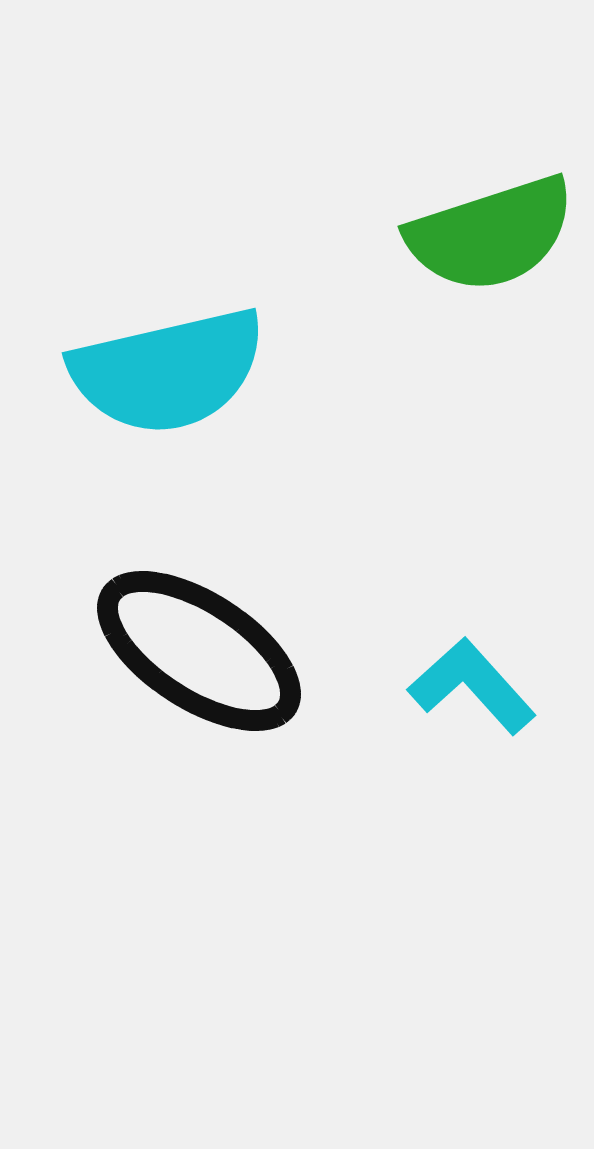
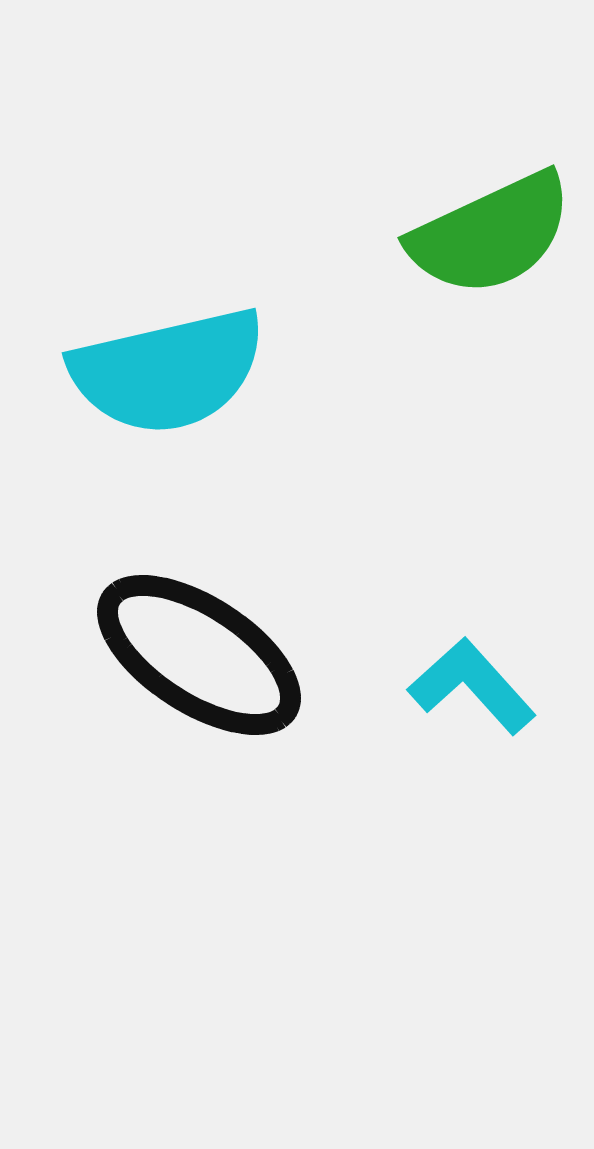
green semicircle: rotated 7 degrees counterclockwise
black ellipse: moved 4 px down
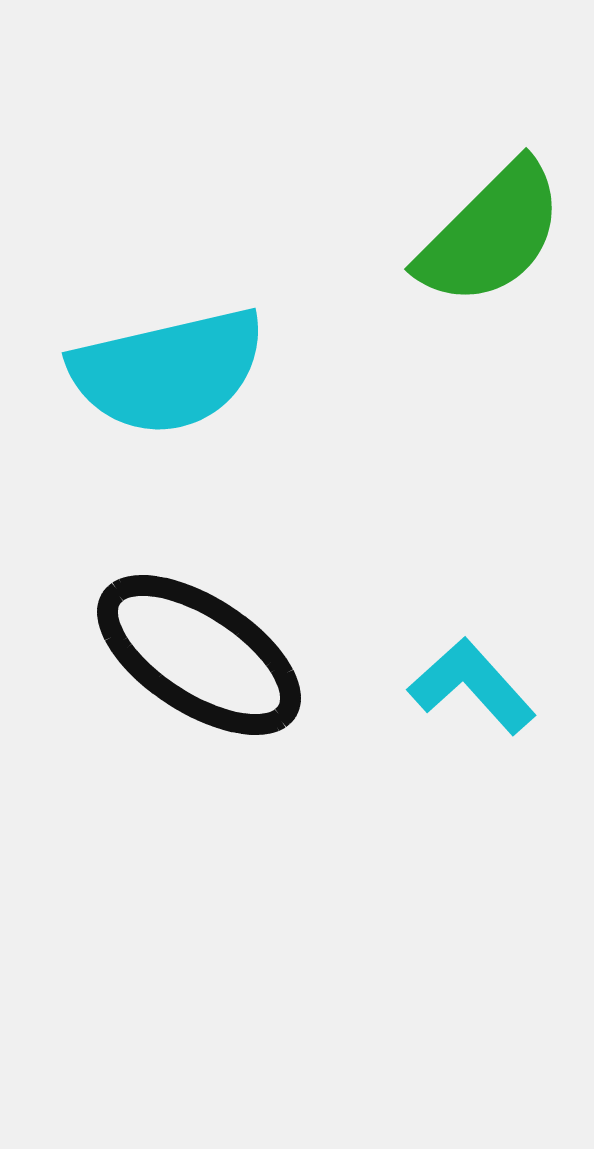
green semicircle: rotated 20 degrees counterclockwise
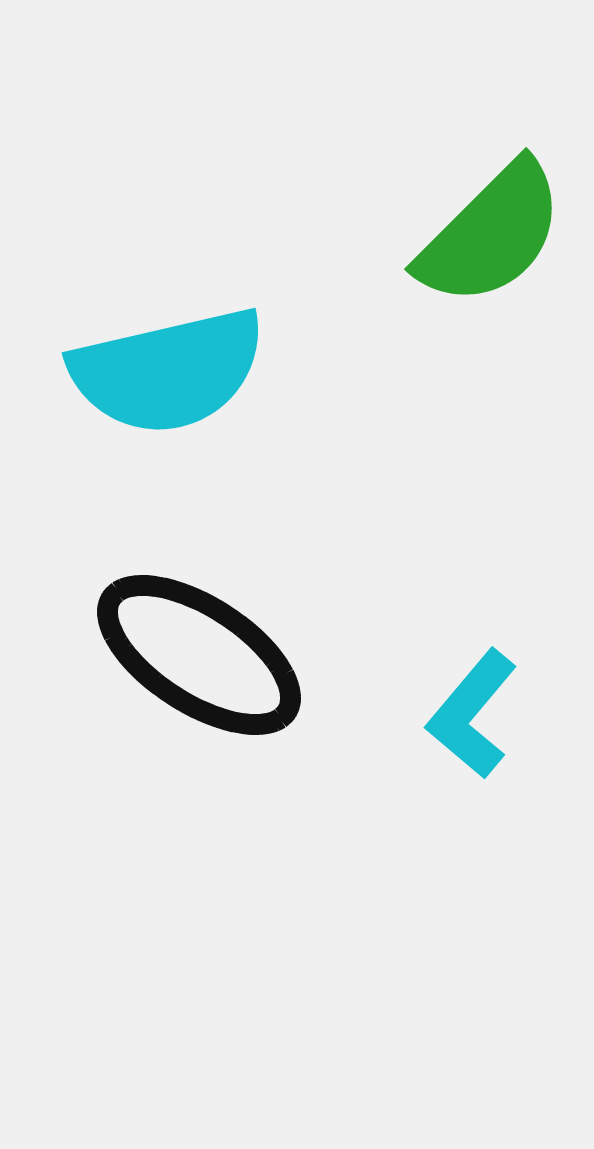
cyan L-shape: moved 28 px down; rotated 98 degrees counterclockwise
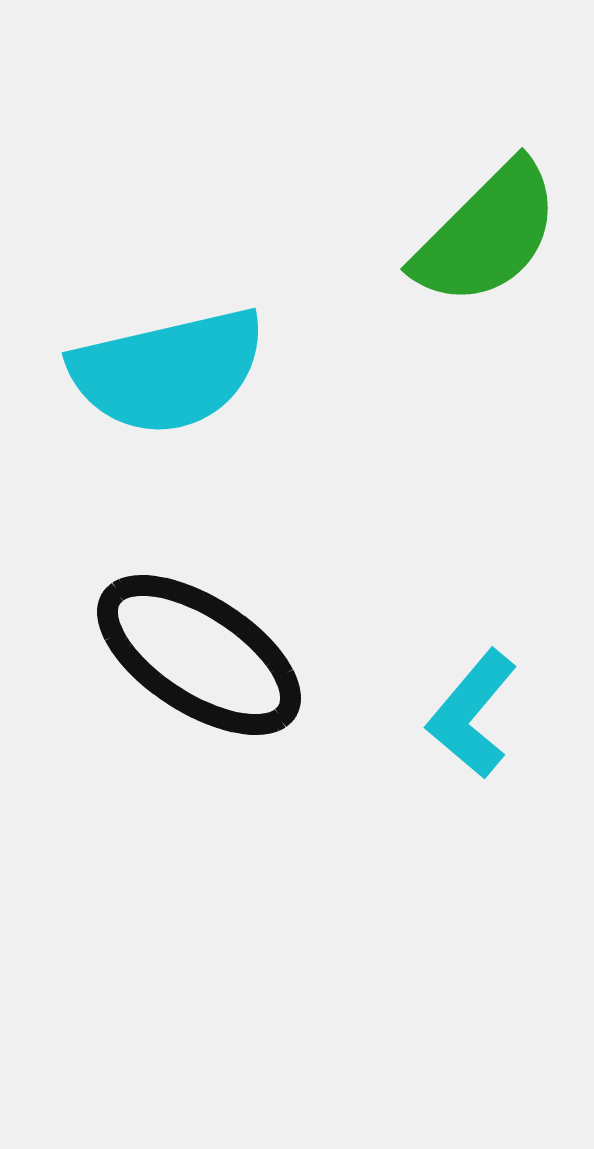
green semicircle: moved 4 px left
